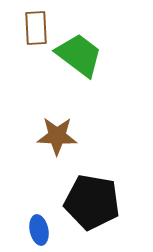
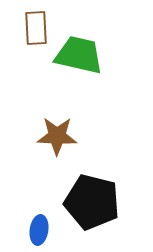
green trapezoid: rotated 24 degrees counterclockwise
black pentagon: rotated 4 degrees clockwise
blue ellipse: rotated 20 degrees clockwise
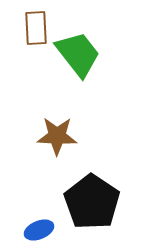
green trapezoid: moved 1 px left, 1 px up; rotated 39 degrees clockwise
black pentagon: rotated 20 degrees clockwise
blue ellipse: rotated 60 degrees clockwise
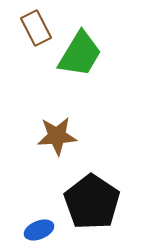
brown rectangle: rotated 24 degrees counterclockwise
green trapezoid: moved 2 px right; rotated 69 degrees clockwise
brown star: rotated 6 degrees counterclockwise
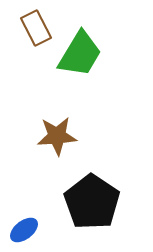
blue ellipse: moved 15 px left; rotated 16 degrees counterclockwise
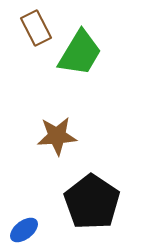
green trapezoid: moved 1 px up
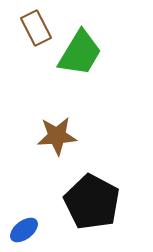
black pentagon: rotated 6 degrees counterclockwise
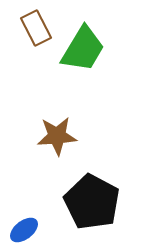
green trapezoid: moved 3 px right, 4 px up
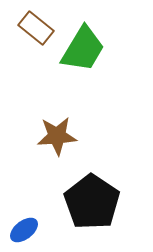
brown rectangle: rotated 24 degrees counterclockwise
black pentagon: rotated 6 degrees clockwise
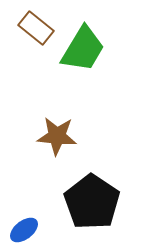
brown star: rotated 9 degrees clockwise
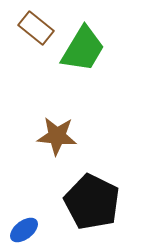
black pentagon: rotated 8 degrees counterclockwise
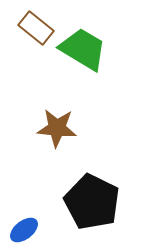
green trapezoid: rotated 90 degrees counterclockwise
brown star: moved 8 px up
